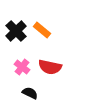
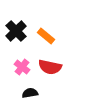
orange rectangle: moved 4 px right, 6 px down
black semicircle: rotated 35 degrees counterclockwise
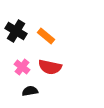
black cross: rotated 15 degrees counterclockwise
black semicircle: moved 2 px up
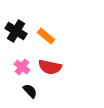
black semicircle: rotated 56 degrees clockwise
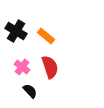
red semicircle: rotated 120 degrees counterclockwise
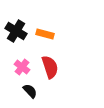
orange rectangle: moved 1 px left, 2 px up; rotated 24 degrees counterclockwise
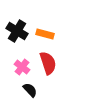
black cross: moved 1 px right
red semicircle: moved 2 px left, 4 px up
black semicircle: moved 1 px up
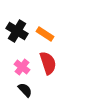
orange rectangle: rotated 18 degrees clockwise
black semicircle: moved 5 px left
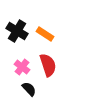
red semicircle: moved 2 px down
black semicircle: moved 4 px right, 1 px up
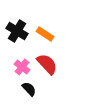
red semicircle: moved 1 px left, 1 px up; rotated 25 degrees counterclockwise
